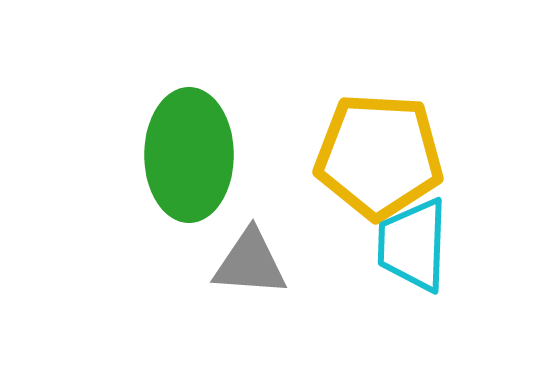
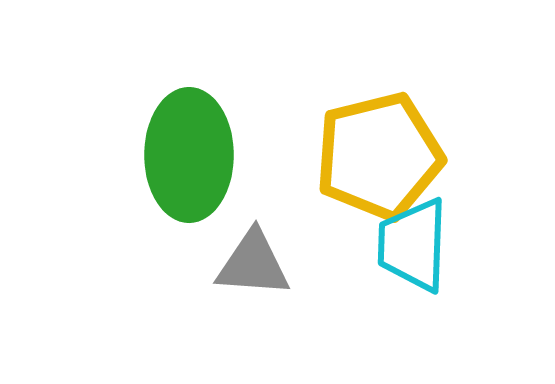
yellow pentagon: rotated 17 degrees counterclockwise
gray triangle: moved 3 px right, 1 px down
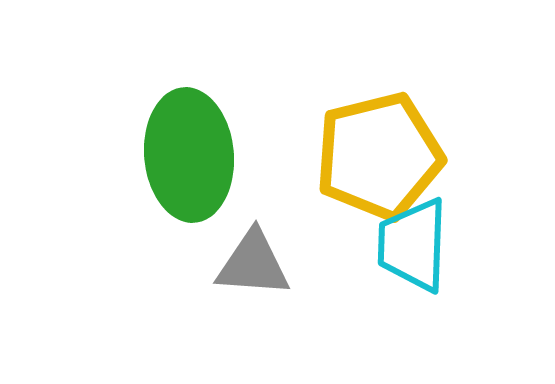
green ellipse: rotated 5 degrees counterclockwise
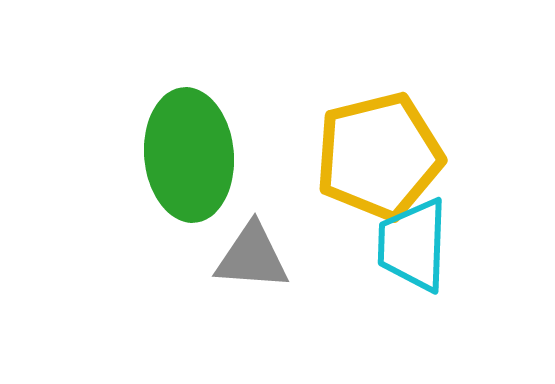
gray triangle: moved 1 px left, 7 px up
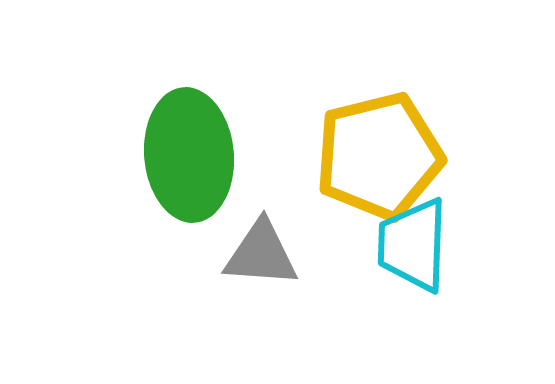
gray triangle: moved 9 px right, 3 px up
